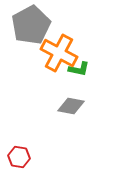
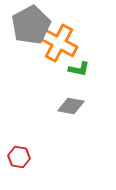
orange cross: moved 10 px up
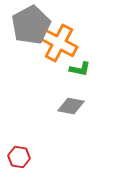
green L-shape: moved 1 px right
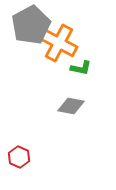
green L-shape: moved 1 px right, 1 px up
red hexagon: rotated 15 degrees clockwise
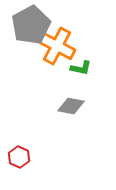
orange cross: moved 2 px left, 3 px down
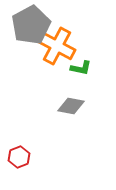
red hexagon: rotated 15 degrees clockwise
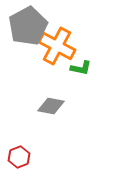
gray pentagon: moved 3 px left, 1 px down
gray diamond: moved 20 px left
